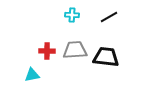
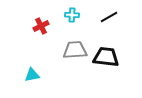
red cross: moved 6 px left, 25 px up; rotated 28 degrees counterclockwise
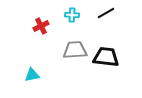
black line: moved 3 px left, 4 px up
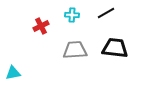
black trapezoid: moved 9 px right, 9 px up
cyan triangle: moved 19 px left, 2 px up
